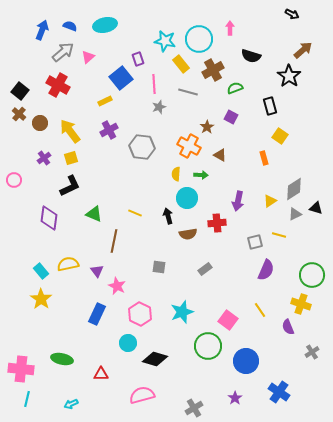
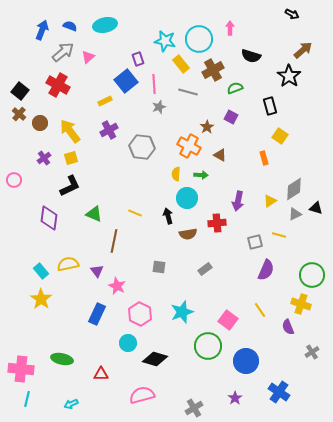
blue square at (121, 78): moved 5 px right, 3 px down
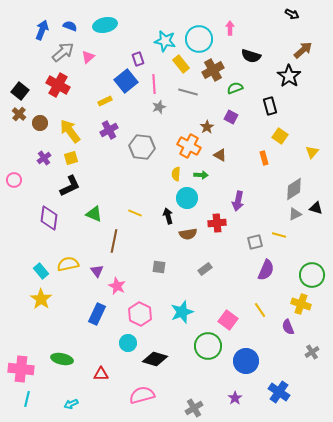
yellow triangle at (270, 201): moved 42 px right, 49 px up; rotated 16 degrees counterclockwise
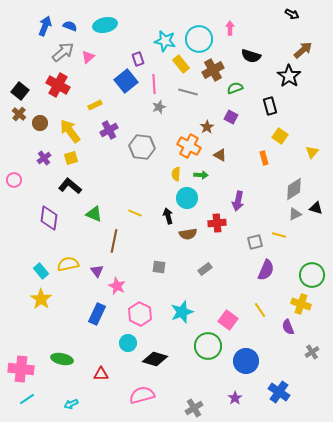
blue arrow at (42, 30): moved 3 px right, 4 px up
yellow rectangle at (105, 101): moved 10 px left, 4 px down
black L-shape at (70, 186): rotated 115 degrees counterclockwise
cyan line at (27, 399): rotated 42 degrees clockwise
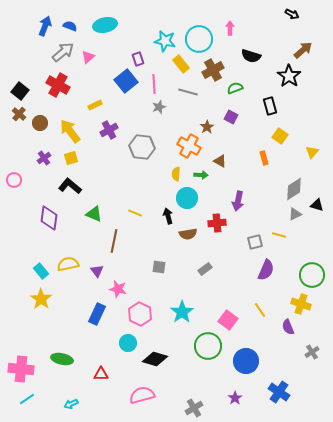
brown triangle at (220, 155): moved 6 px down
black triangle at (316, 208): moved 1 px right, 3 px up
pink star at (117, 286): moved 1 px right, 3 px down; rotated 12 degrees counterclockwise
cyan star at (182, 312): rotated 15 degrees counterclockwise
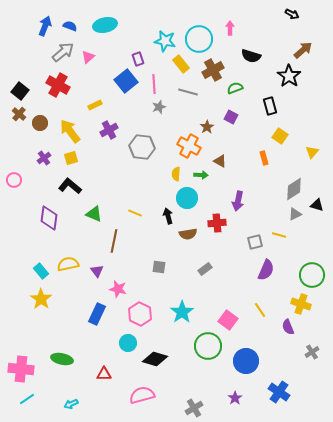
red triangle at (101, 374): moved 3 px right
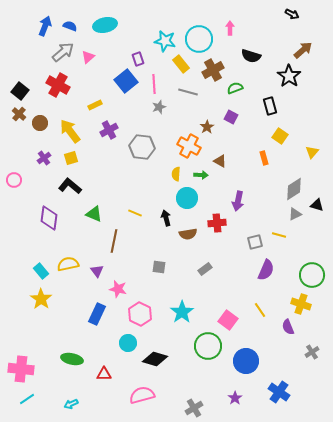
black arrow at (168, 216): moved 2 px left, 2 px down
green ellipse at (62, 359): moved 10 px right
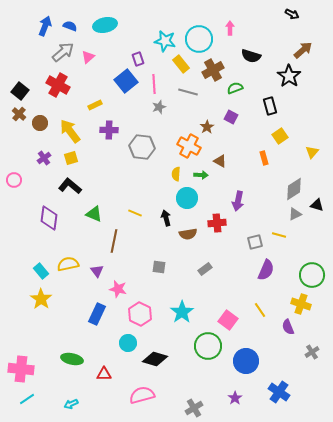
purple cross at (109, 130): rotated 30 degrees clockwise
yellow square at (280, 136): rotated 21 degrees clockwise
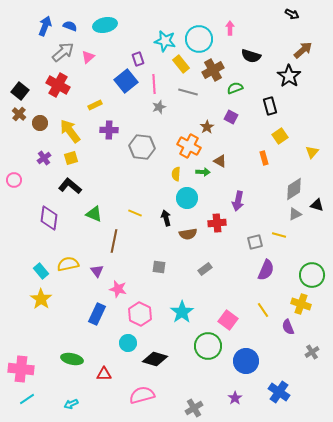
green arrow at (201, 175): moved 2 px right, 3 px up
yellow line at (260, 310): moved 3 px right
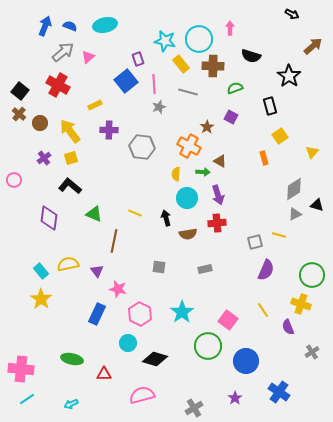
brown arrow at (303, 50): moved 10 px right, 4 px up
brown cross at (213, 70): moved 4 px up; rotated 30 degrees clockwise
purple arrow at (238, 201): moved 20 px left, 6 px up; rotated 30 degrees counterclockwise
gray rectangle at (205, 269): rotated 24 degrees clockwise
